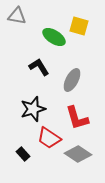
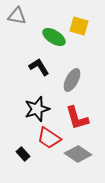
black star: moved 4 px right
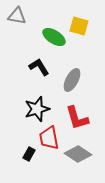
red trapezoid: rotated 45 degrees clockwise
black rectangle: moved 6 px right; rotated 72 degrees clockwise
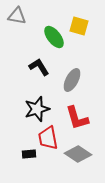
green ellipse: rotated 20 degrees clockwise
red trapezoid: moved 1 px left
black rectangle: rotated 56 degrees clockwise
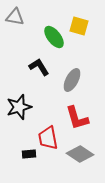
gray triangle: moved 2 px left, 1 px down
black star: moved 18 px left, 2 px up
gray diamond: moved 2 px right
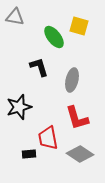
black L-shape: rotated 15 degrees clockwise
gray ellipse: rotated 15 degrees counterclockwise
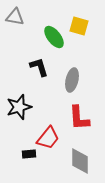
red L-shape: moved 2 px right; rotated 12 degrees clockwise
red trapezoid: rotated 130 degrees counterclockwise
gray diamond: moved 7 px down; rotated 56 degrees clockwise
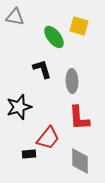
black L-shape: moved 3 px right, 2 px down
gray ellipse: moved 1 px down; rotated 15 degrees counterclockwise
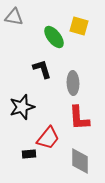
gray triangle: moved 1 px left
gray ellipse: moved 1 px right, 2 px down
black star: moved 3 px right
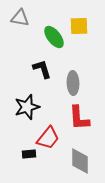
gray triangle: moved 6 px right, 1 px down
yellow square: rotated 18 degrees counterclockwise
black star: moved 5 px right
